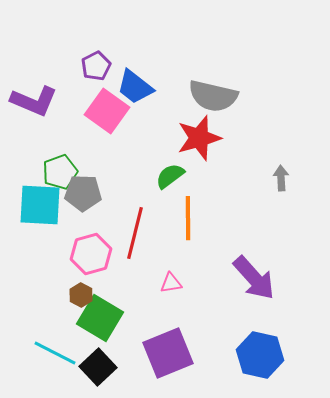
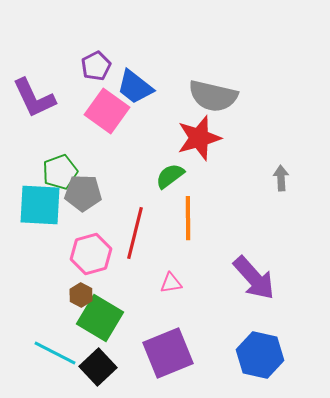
purple L-shape: moved 3 px up; rotated 42 degrees clockwise
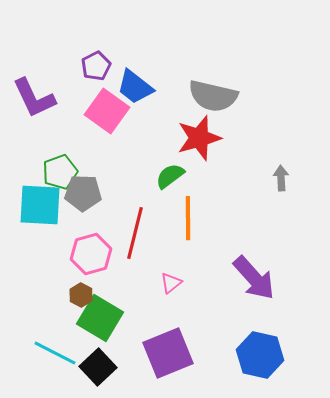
pink triangle: rotated 30 degrees counterclockwise
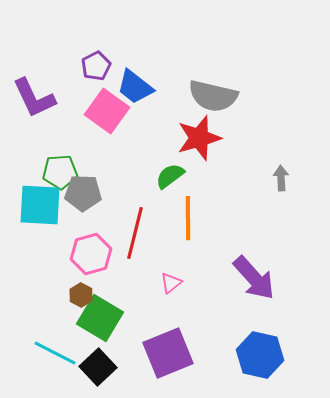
green pentagon: rotated 16 degrees clockwise
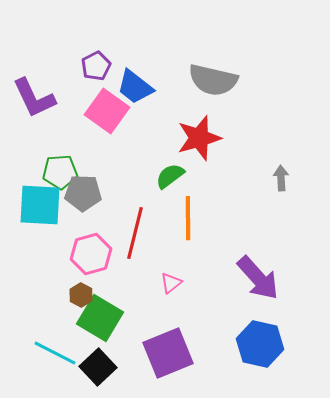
gray semicircle: moved 16 px up
purple arrow: moved 4 px right
blue hexagon: moved 11 px up
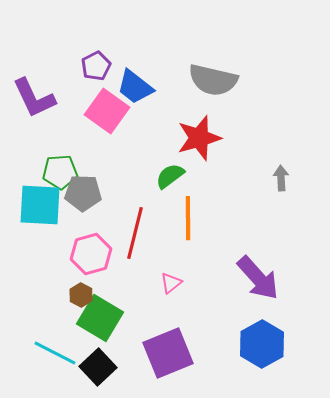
blue hexagon: moved 2 px right; rotated 18 degrees clockwise
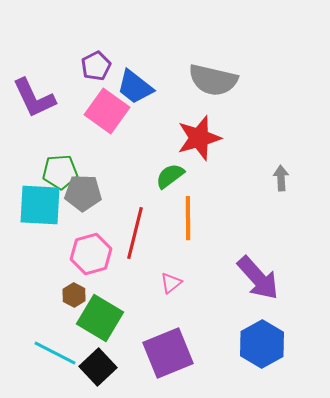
brown hexagon: moved 7 px left
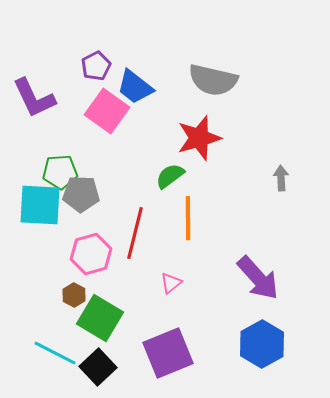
gray pentagon: moved 2 px left, 1 px down
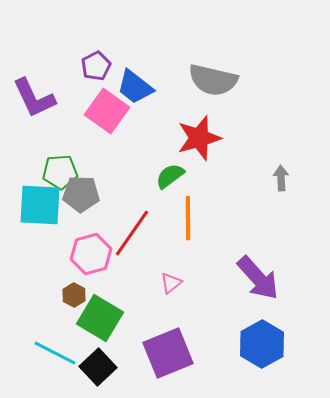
red line: moved 3 px left; rotated 21 degrees clockwise
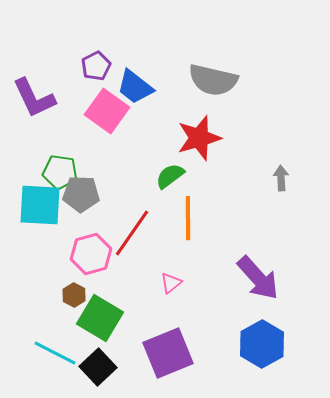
green pentagon: rotated 12 degrees clockwise
